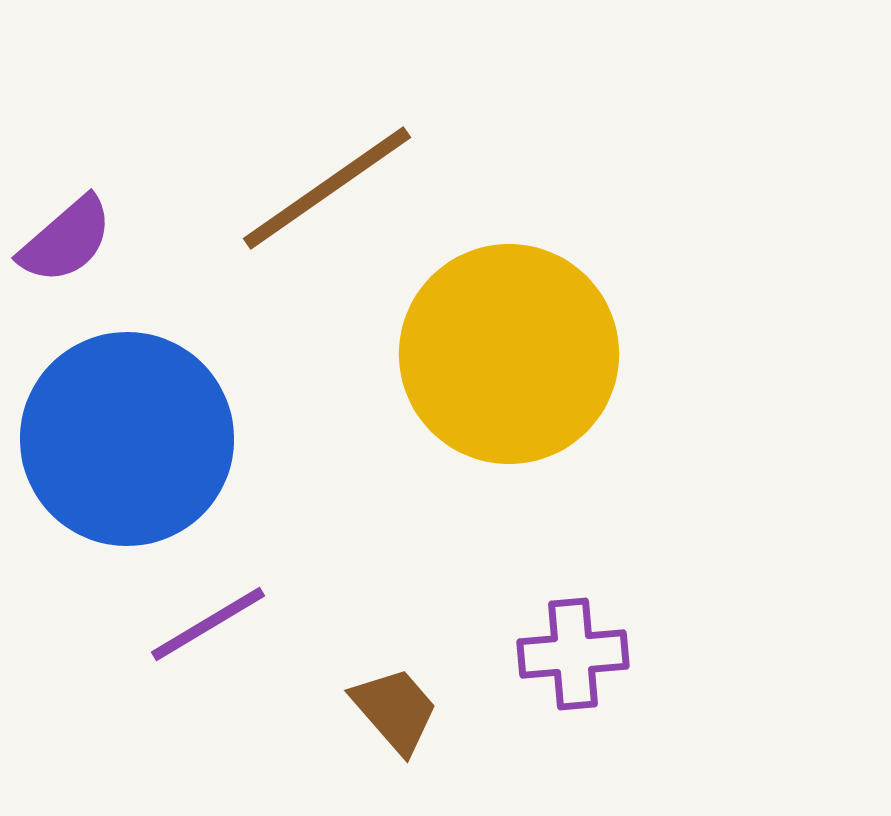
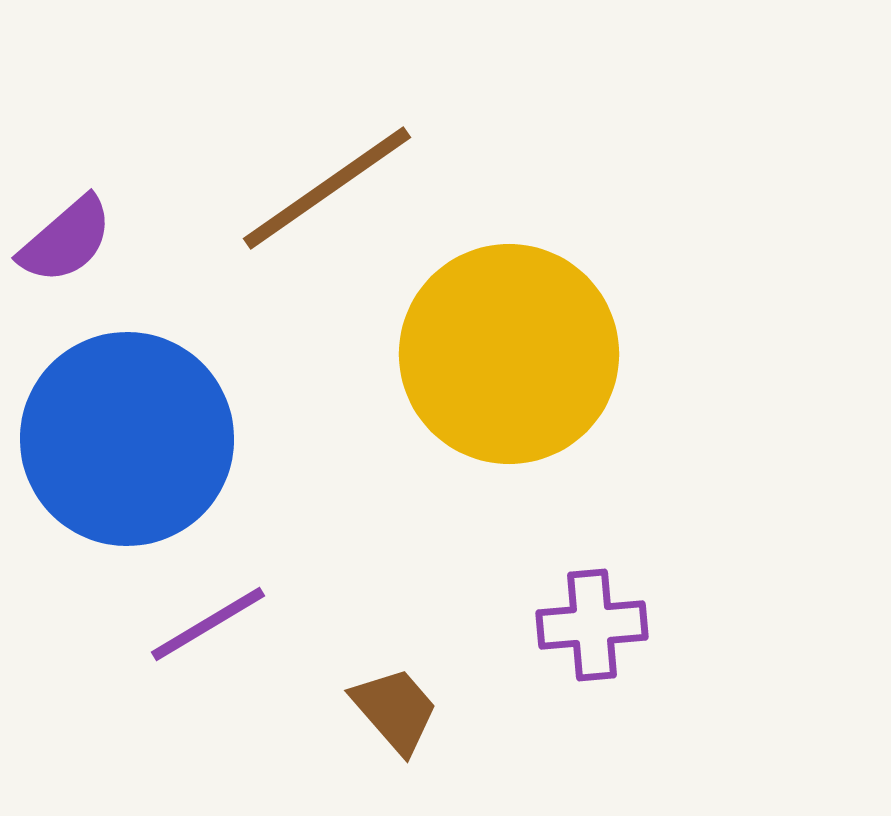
purple cross: moved 19 px right, 29 px up
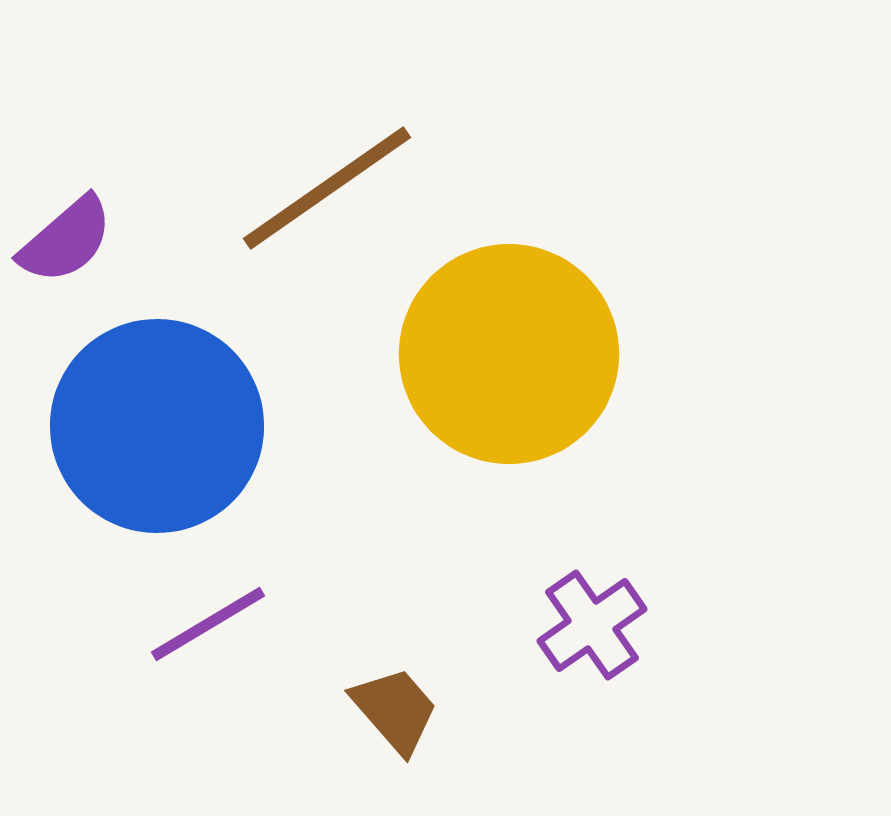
blue circle: moved 30 px right, 13 px up
purple cross: rotated 30 degrees counterclockwise
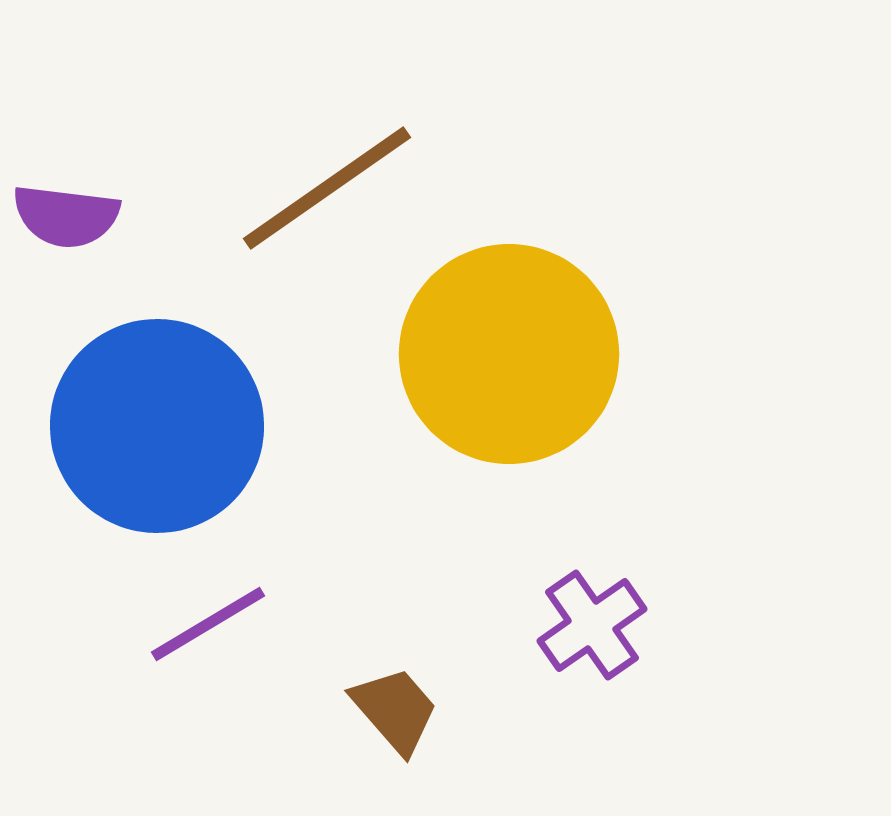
purple semicircle: moved 24 px up; rotated 48 degrees clockwise
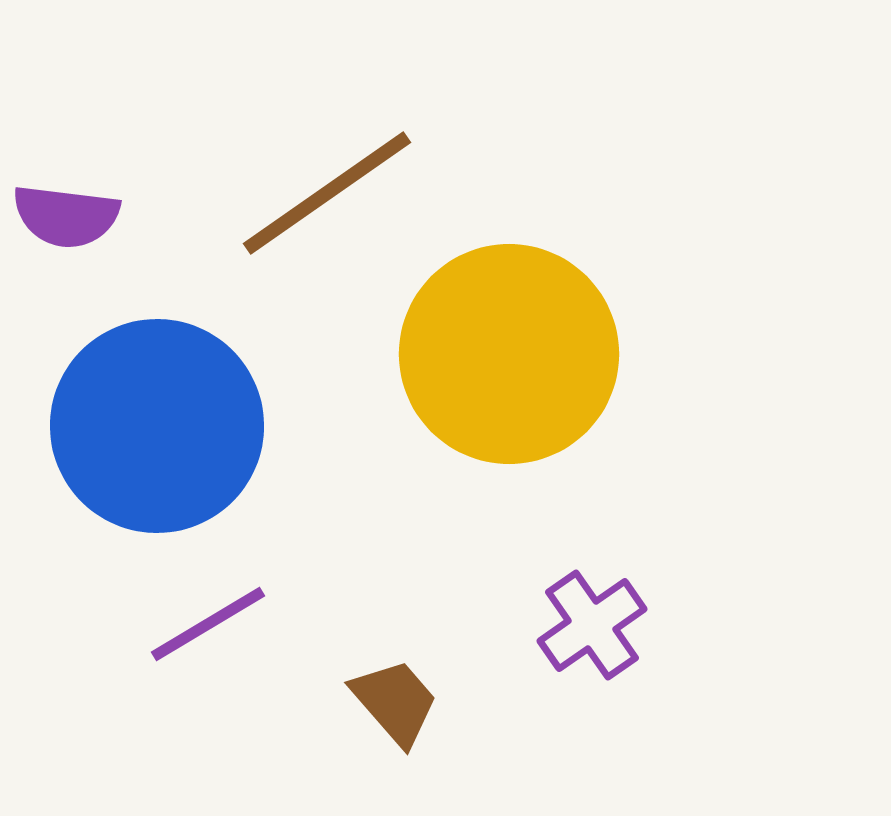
brown line: moved 5 px down
brown trapezoid: moved 8 px up
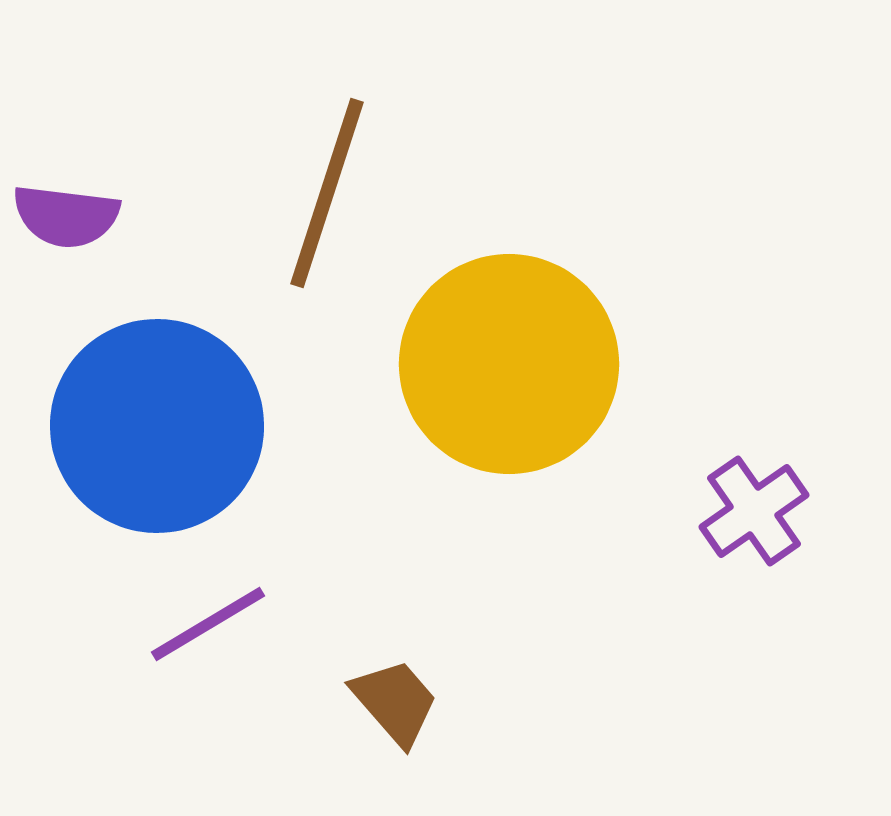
brown line: rotated 37 degrees counterclockwise
yellow circle: moved 10 px down
purple cross: moved 162 px right, 114 px up
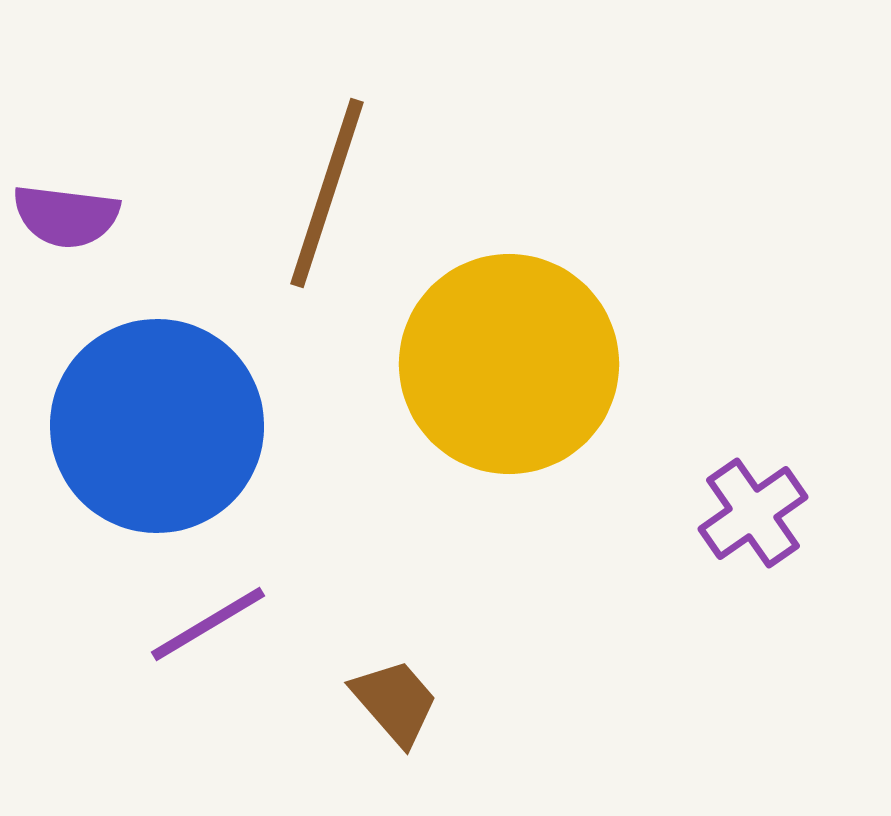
purple cross: moved 1 px left, 2 px down
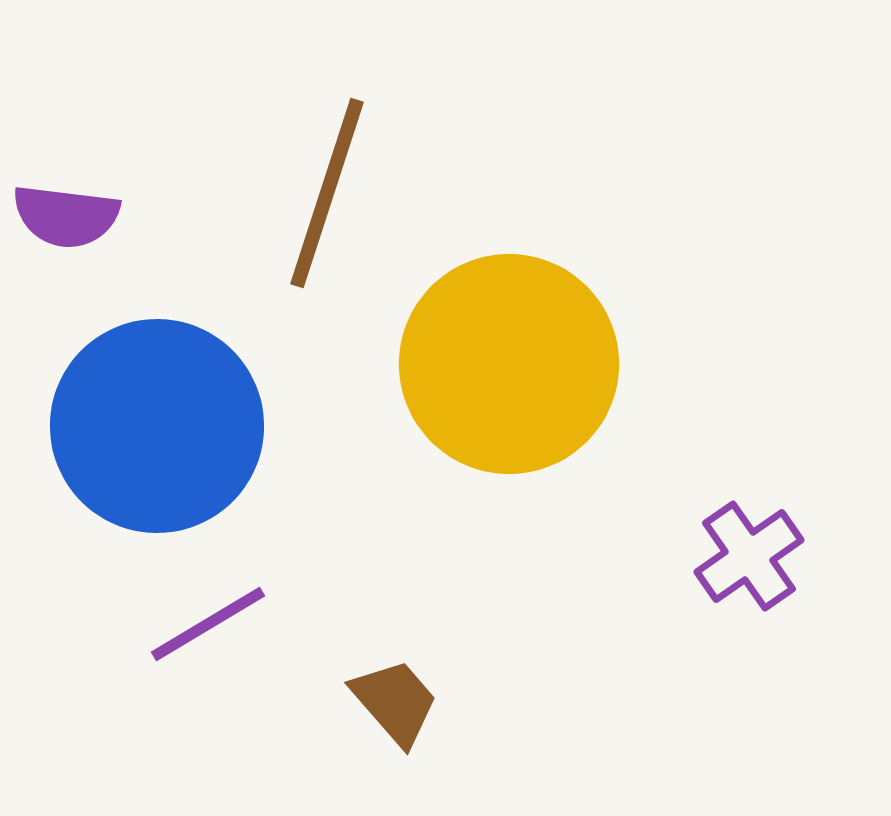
purple cross: moved 4 px left, 43 px down
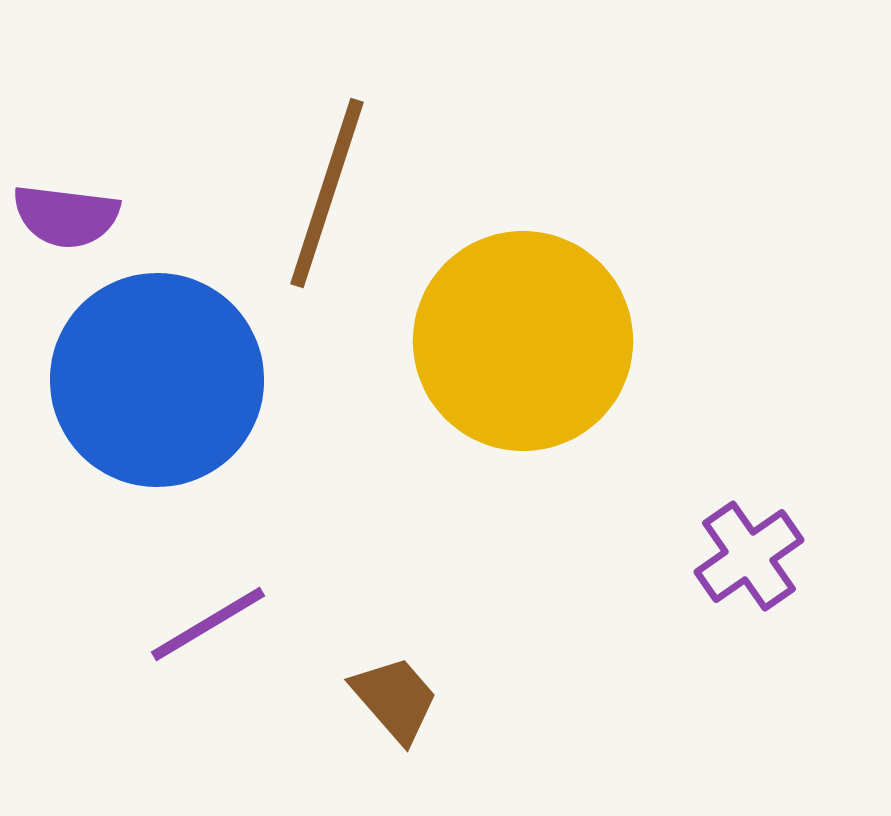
yellow circle: moved 14 px right, 23 px up
blue circle: moved 46 px up
brown trapezoid: moved 3 px up
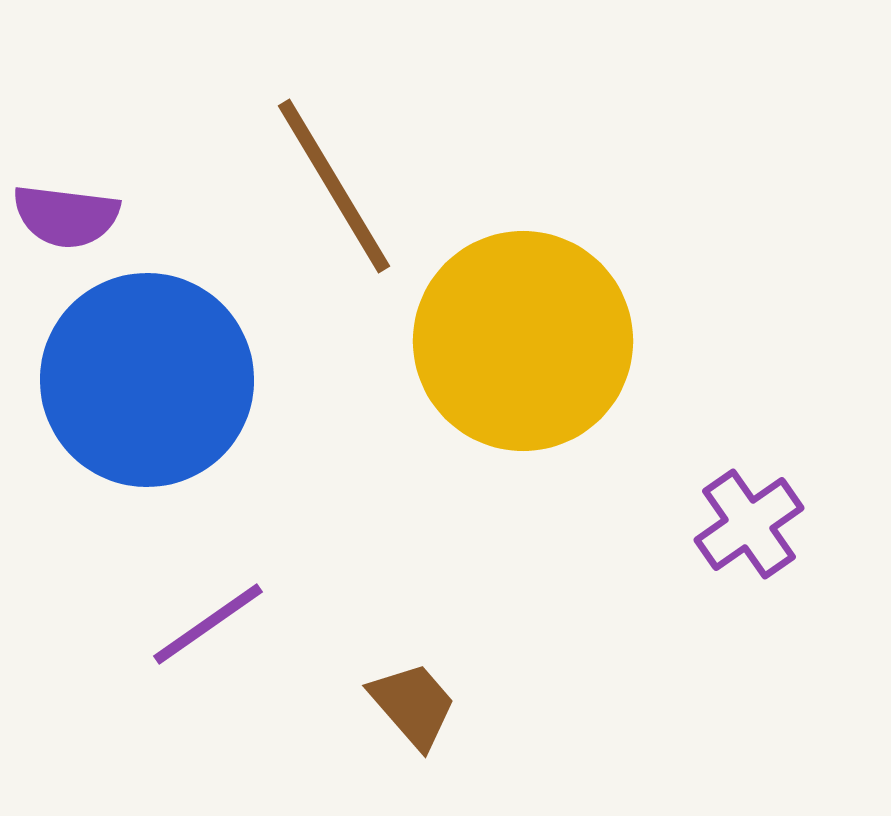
brown line: moved 7 px right, 7 px up; rotated 49 degrees counterclockwise
blue circle: moved 10 px left
purple cross: moved 32 px up
purple line: rotated 4 degrees counterclockwise
brown trapezoid: moved 18 px right, 6 px down
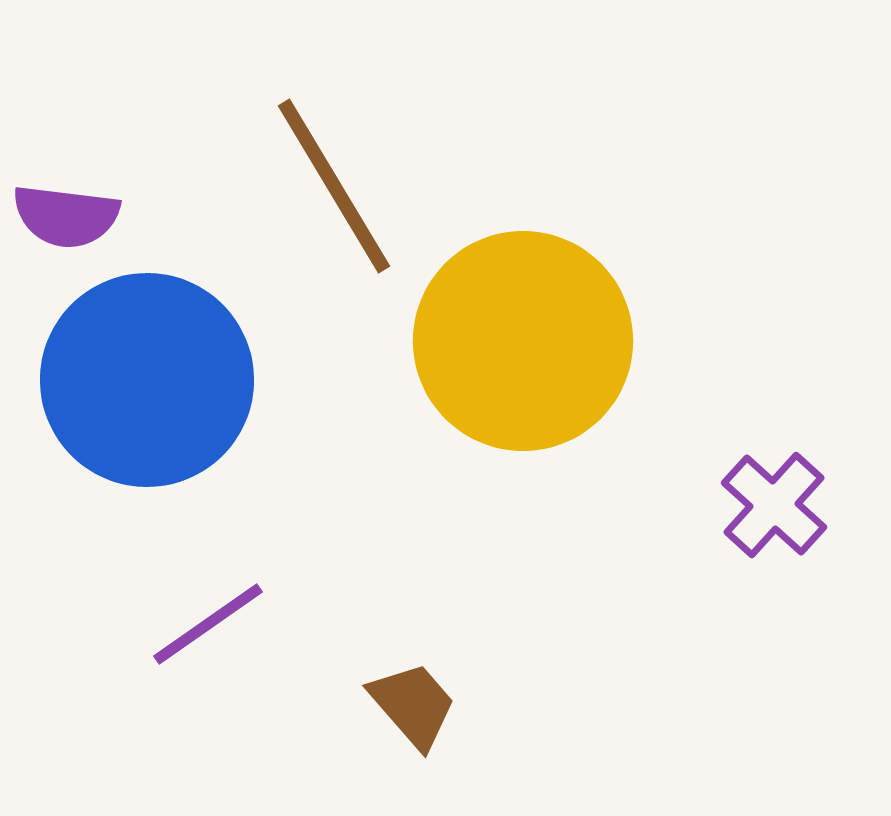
purple cross: moved 25 px right, 19 px up; rotated 13 degrees counterclockwise
